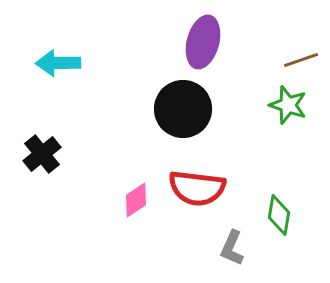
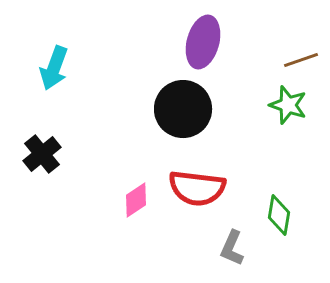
cyan arrow: moved 4 px left, 5 px down; rotated 69 degrees counterclockwise
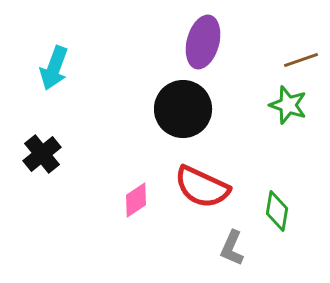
red semicircle: moved 5 px right, 1 px up; rotated 18 degrees clockwise
green diamond: moved 2 px left, 4 px up
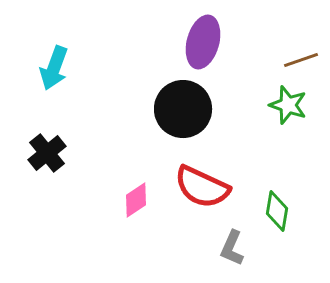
black cross: moved 5 px right, 1 px up
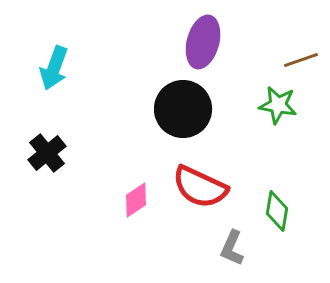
green star: moved 10 px left; rotated 9 degrees counterclockwise
red semicircle: moved 2 px left
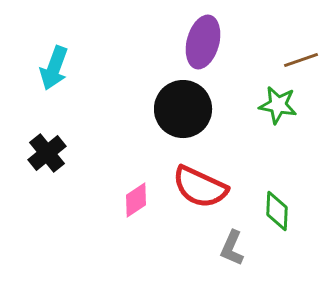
green diamond: rotated 6 degrees counterclockwise
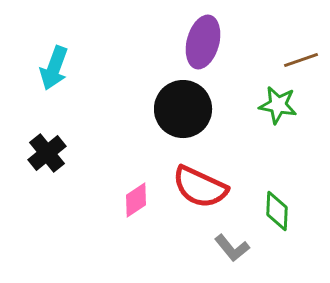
gray L-shape: rotated 63 degrees counterclockwise
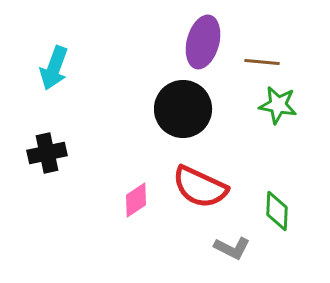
brown line: moved 39 px left, 2 px down; rotated 24 degrees clockwise
black cross: rotated 27 degrees clockwise
gray L-shape: rotated 24 degrees counterclockwise
